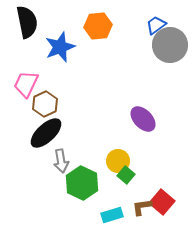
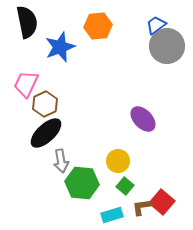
gray circle: moved 3 px left, 1 px down
green square: moved 1 px left, 11 px down
green hexagon: rotated 20 degrees counterclockwise
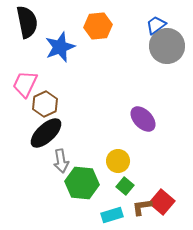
pink trapezoid: moved 1 px left
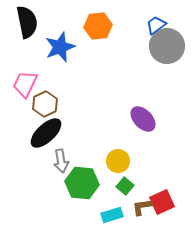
red square: rotated 25 degrees clockwise
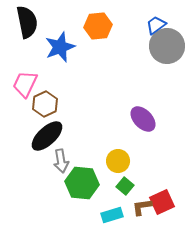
black ellipse: moved 1 px right, 3 px down
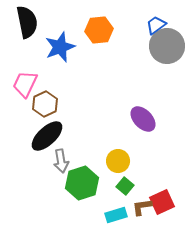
orange hexagon: moved 1 px right, 4 px down
green hexagon: rotated 24 degrees counterclockwise
cyan rectangle: moved 4 px right
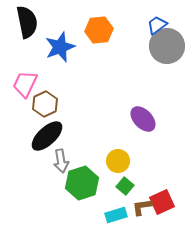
blue trapezoid: moved 1 px right
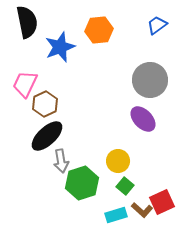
gray circle: moved 17 px left, 34 px down
brown L-shape: moved 3 px down; rotated 130 degrees counterclockwise
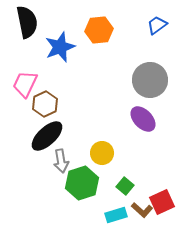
yellow circle: moved 16 px left, 8 px up
